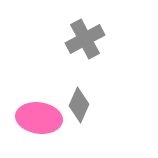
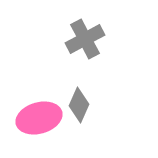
pink ellipse: rotated 24 degrees counterclockwise
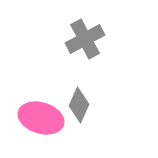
pink ellipse: moved 2 px right; rotated 33 degrees clockwise
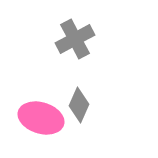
gray cross: moved 10 px left
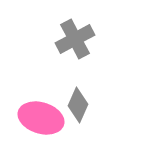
gray diamond: moved 1 px left
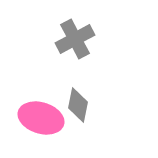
gray diamond: rotated 12 degrees counterclockwise
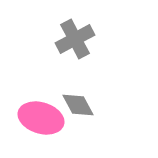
gray diamond: rotated 40 degrees counterclockwise
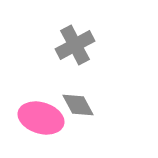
gray cross: moved 6 px down
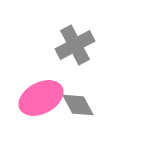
pink ellipse: moved 20 px up; rotated 45 degrees counterclockwise
